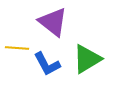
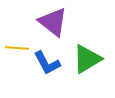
blue L-shape: moved 1 px up
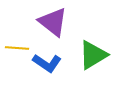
green triangle: moved 6 px right, 4 px up
blue L-shape: rotated 28 degrees counterclockwise
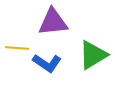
purple triangle: rotated 44 degrees counterclockwise
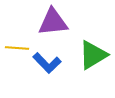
blue L-shape: rotated 12 degrees clockwise
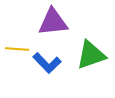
yellow line: moved 1 px down
green triangle: moved 2 px left; rotated 12 degrees clockwise
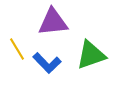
yellow line: rotated 55 degrees clockwise
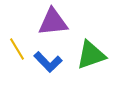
blue L-shape: moved 1 px right, 1 px up
